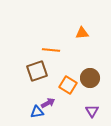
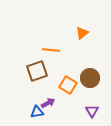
orange triangle: rotated 32 degrees counterclockwise
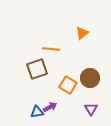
orange line: moved 1 px up
brown square: moved 2 px up
purple arrow: moved 2 px right, 4 px down
purple triangle: moved 1 px left, 2 px up
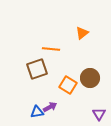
purple triangle: moved 8 px right, 5 px down
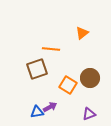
purple triangle: moved 10 px left; rotated 40 degrees clockwise
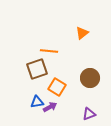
orange line: moved 2 px left, 2 px down
orange square: moved 11 px left, 2 px down
blue triangle: moved 10 px up
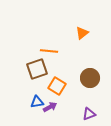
orange square: moved 1 px up
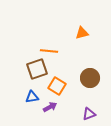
orange triangle: rotated 24 degrees clockwise
blue triangle: moved 5 px left, 5 px up
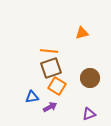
brown square: moved 14 px right, 1 px up
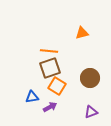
brown square: moved 1 px left
purple triangle: moved 2 px right, 2 px up
